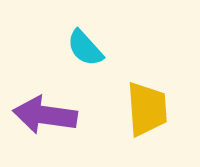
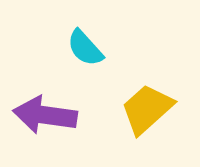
yellow trapezoid: rotated 128 degrees counterclockwise
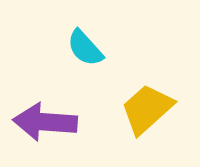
purple arrow: moved 7 px down; rotated 4 degrees counterclockwise
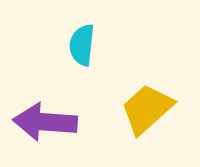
cyan semicircle: moved 3 px left, 3 px up; rotated 48 degrees clockwise
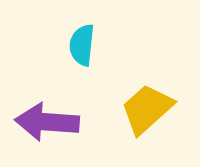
purple arrow: moved 2 px right
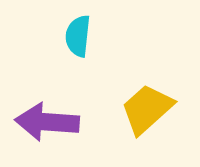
cyan semicircle: moved 4 px left, 9 px up
